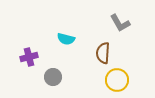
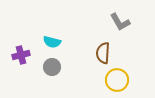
gray L-shape: moved 1 px up
cyan semicircle: moved 14 px left, 3 px down
purple cross: moved 8 px left, 2 px up
gray circle: moved 1 px left, 10 px up
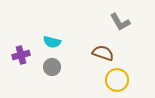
brown semicircle: rotated 105 degrees clockwise
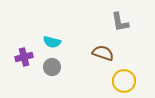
gray L-shape: rotated 20 degrees clockwise
purple cross: moved 3 px right, 2 px down
yellow circle: moved 7 px right, 1 px down
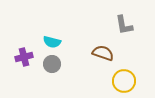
gray L-shape: moved 4 px right, 3 px down
gray circle: moved 3 px up
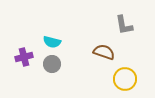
brown semicircle: moved 1 px right, 1 px up
yellow circle: moved 1 px right, 2 px up
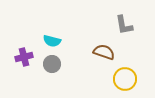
cyan semicircle: moved 1 px up
